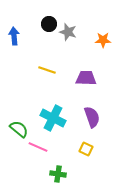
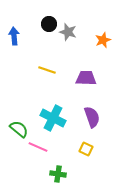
orange star: rotated 21 degrees counterclockwise
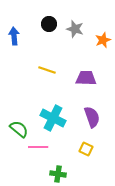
gray star: moved 7 px right, 3 px up
pink line: rotated 24 degrees counterclockwise
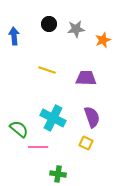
gray star: moved 1 px right; rotated 24 degrees counterclockwise
yellow square: moved 6 px up
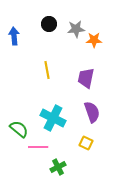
orange star: moved 9 px left; rotated 21 degrees clockwise
yellow line: rotated 60 degrees clockwise
purple trapezoid: rotated 80 degrees counterclockwise
purple semicircle: moved 5 px up
green cross: moved 7 px up; rotated 35 degrees counterclockwise
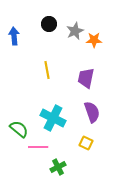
gray star: moved 1 px left, 2 px down; rotated 18 degrees counterclockwise
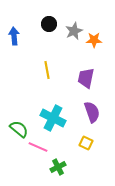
gray star: moved 1 px left
pink line: rotated 24 degrees clockwise
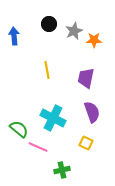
green cross: moved 4 px right, 3 px down; rotated 14 degrees clockwise
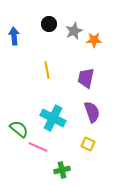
yellow square: moved 2 px right, 1 px down
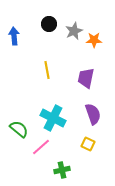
purple semicircle: moved 1 px right, 2 px down
pink line: moved 3 px right; rotated 66 degrees counterclockwise
